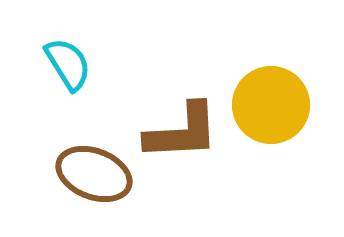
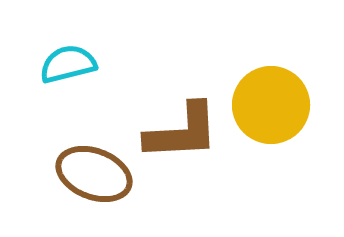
cyan semicircle: rotated 72 degrees counterclockwise
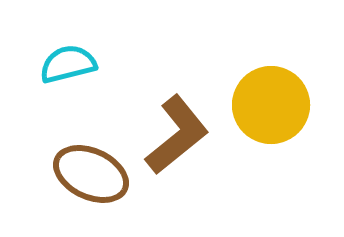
brown L-shape: moved 5 px left, 3 px down; rotated 36 degrees counterclockwise
brown ellipse: moved 3 px left; rotated 4 degrees clockwise
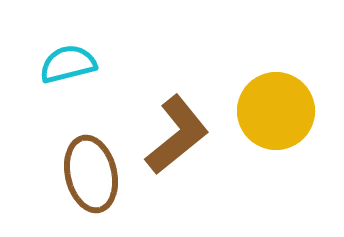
yellow circle: moved 5 px right, 6 px down
brown ellipse: rotated 52 degrees clockwise
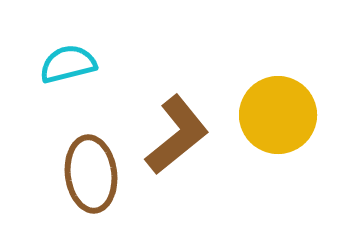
yellow circle: moved 2 px right, 4 px down
brown ellipse: rotated 6 degrees clockwise
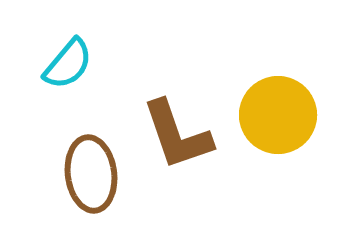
cyan semicircle: rotated 144 degrees clockwise
brown L-shape: rotated 110 degrees clockwise
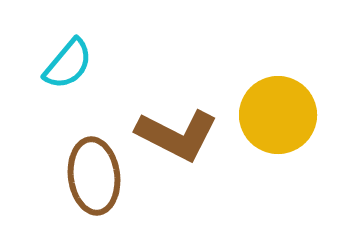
brown L-shape: rotated 44 degrees counterclockwise
brown ellipse: moved 3 px right, 2 px down
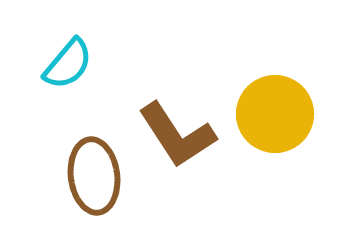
yellow circle: moved 3 px left, 1 px up
brown L-shape: rotated 30 degrees clockwise
